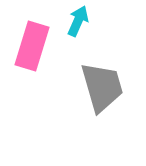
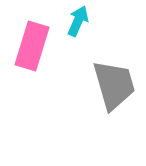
gray trapezoid: moved 12 px right, 2 px up
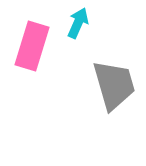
cyan arrow: moved 2 px down
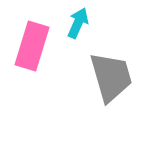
gray trapezoid: moved 3 px left, 8 px up
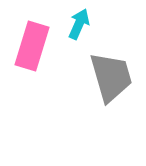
cyan arrow: moved 1 px right, 1 px down
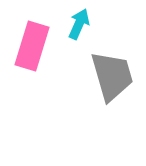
gray trapezoid: moved 1 px right, 1 px up
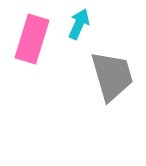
pink rectangle: moved 7 px up
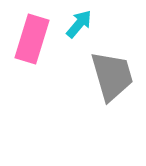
cyan arrow: rotated 16 degrees clockwise
